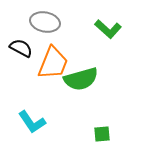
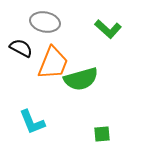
cyan L-shape: rotated 12 degrees clockwise
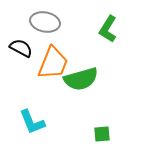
green L-shape: rotated 80 degrees clockwise
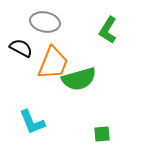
green L-shape: moved 1 px down
green semicircle: moved 2 px left
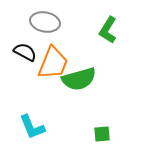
black semicircle: moved 4 px right, 4 px down
cyan L-shape: moved 5 px down
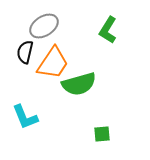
gray ellipse: moved 1 px left, 4 px down; rotated 44 degrees counterclockwise
black semicircle: rotated 105 degrees counterclockwise
orange trapezoid: rotated 12 degrees clockwise
green semicircle: moved 5 px down
cyan L-shape: moved 7 px left, 10 px up
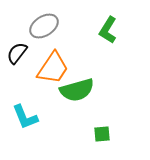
black semicircle: moved 8 px left, 1 px down; rotated 25 degrees clockwise
orange trapezoid: moved 5 px down
green semicircle: moved 2 px left, 6 px down
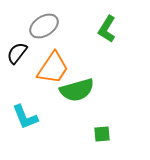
green L-shape: moved 1 px left, 1 px up
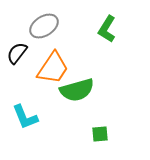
green square: moved 2 px left
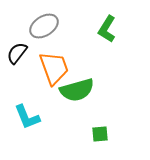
orange trapezoid: moved 1 px right; rotated 54 degrees counterclockwise
cyan L-shape: moved 2 px right
